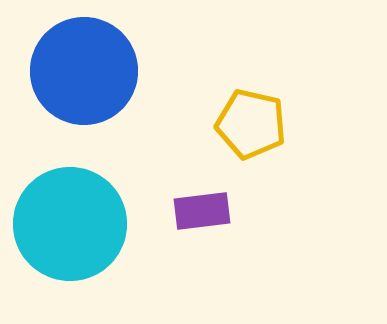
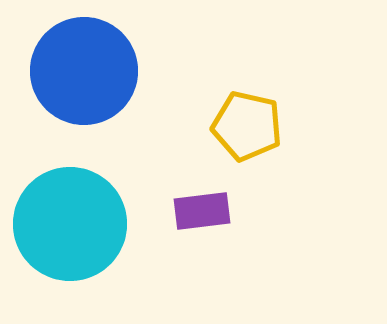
yellow pentagon: moved 4 px left, 2 px down
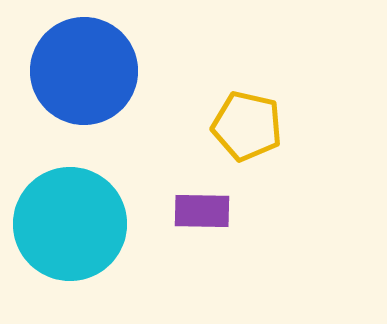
purple rectangle: rotated 8 degrees clockwise
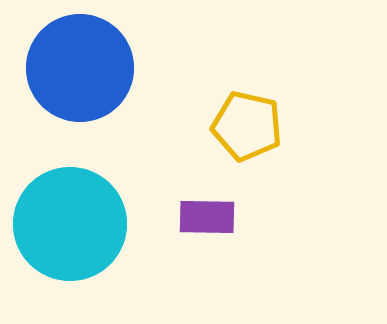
blue circle: moved 4 px left, 3 px up
purple rectangle: moved 5 px right, 6 px down
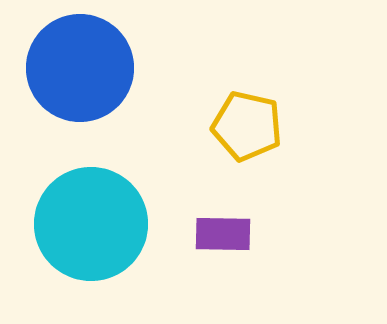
purple rectangle: moved 16 px right, 17 px down
cyan circle: moved 21 px right
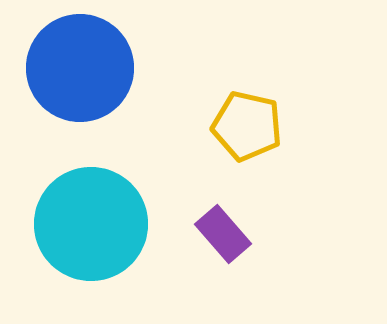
purple rectangle: rotated 48 degrees clockwise
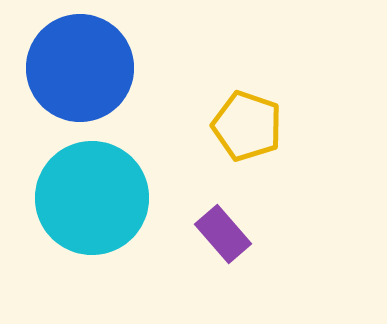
yellow pentagon: rotated 6 degrees clockwise
cyan circle: moved 1 px right, 26 px up
